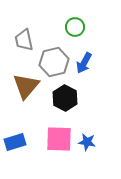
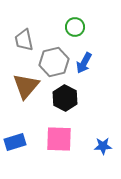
blue star: moved 16 px right, 4 px down; rotated 12 degrees counterclockwise
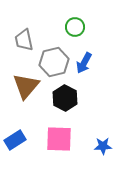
blue rectangle: moved 2 px up; rotated 15 degrees counterclockwise
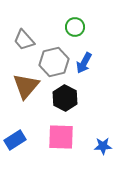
gray trapezoid: rotated 30 degrees counterclockwise
pink square: moved 2 px right, 2 px up
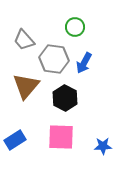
gray hexagon: moved 3 px up; rotated 20 degrees clockwise
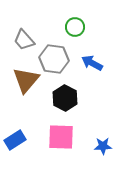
blue arrow: moved 8 px right; rotated 90 degrees clockwise
brown triangle: moved 6 px up
